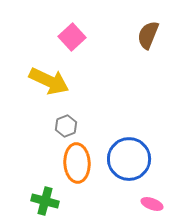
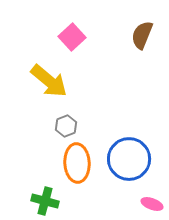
brown semicircle: moved 6 px left
yellow arrow: rotated 15 degrees clockwise
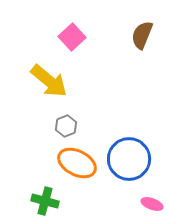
orange ellipse: rotated 60 degrees counterclockwise
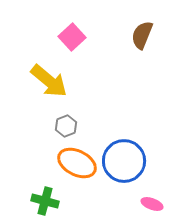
blue circle: moved 5 px left, 2 px down
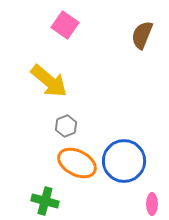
pink square: moved 7 px left, 12 px up; rotated 12 degrees counterclockwise
pink ellipse: rotated 70 degrees clockwise
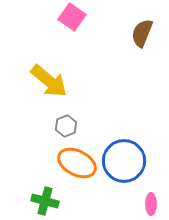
pink square: moved 7 px right, 8 px up
brown semicircle: moved 2 px up
pink ellipse: moved 1 px left
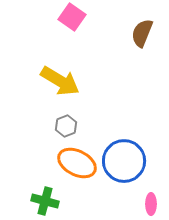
yellow arrow: moved 11 px right; rotated 9 degrees counterclockwise
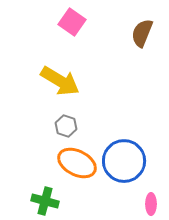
pink square: moved 5 px down
gray hexagon: rotated 20 degrees counterclockwise
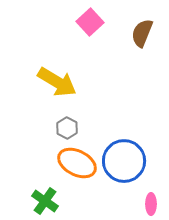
pink square: moved 18 px right; rotated 12 degrees clockwise
yellow arrow: moved 3 px left, 1 px down
gray hexagon: moved 1 px right, 2 px down; rotated 10 degrees clockwise
green cross: rotated 20 degrees clockwise
